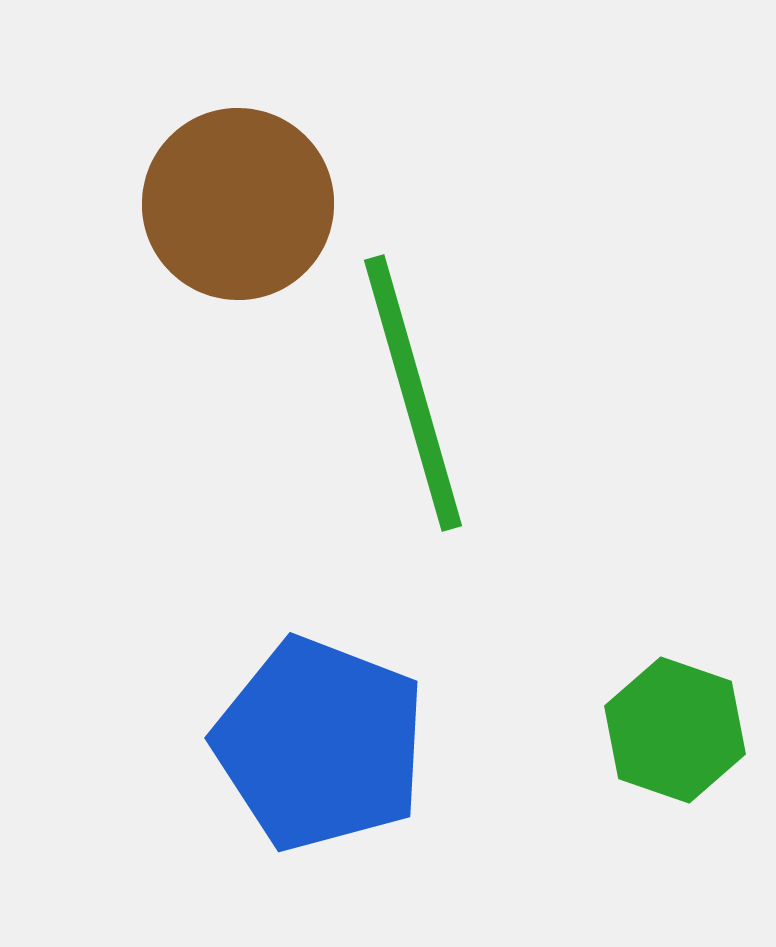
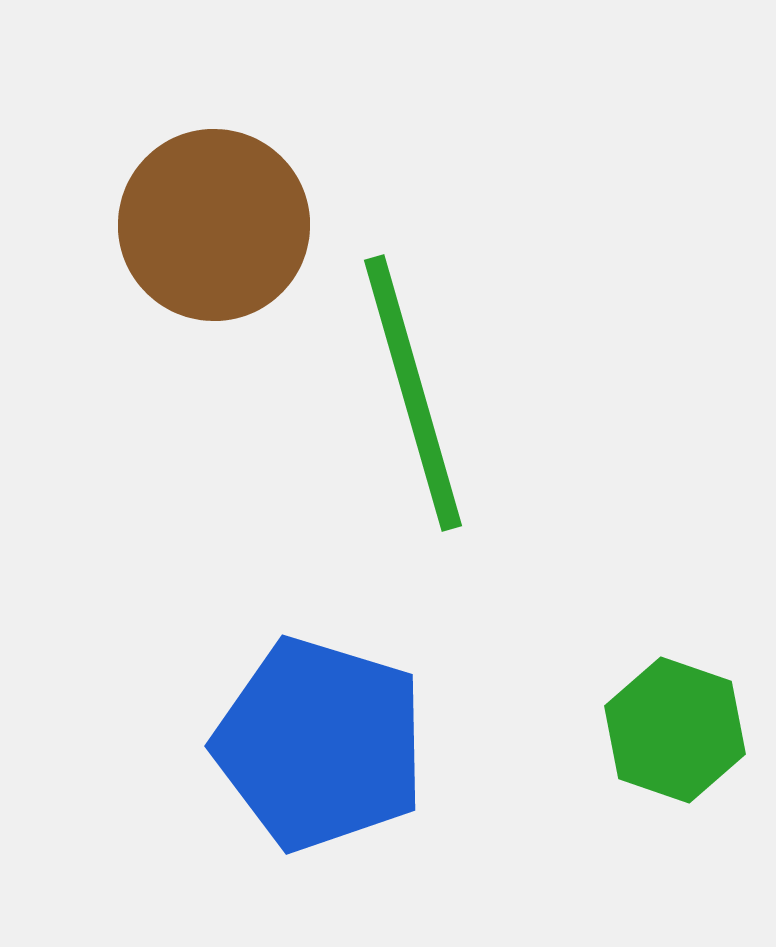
brown circle: moved 24 px left, 21 px down
blue pentagon: rotated 4 degrees counterclockwise
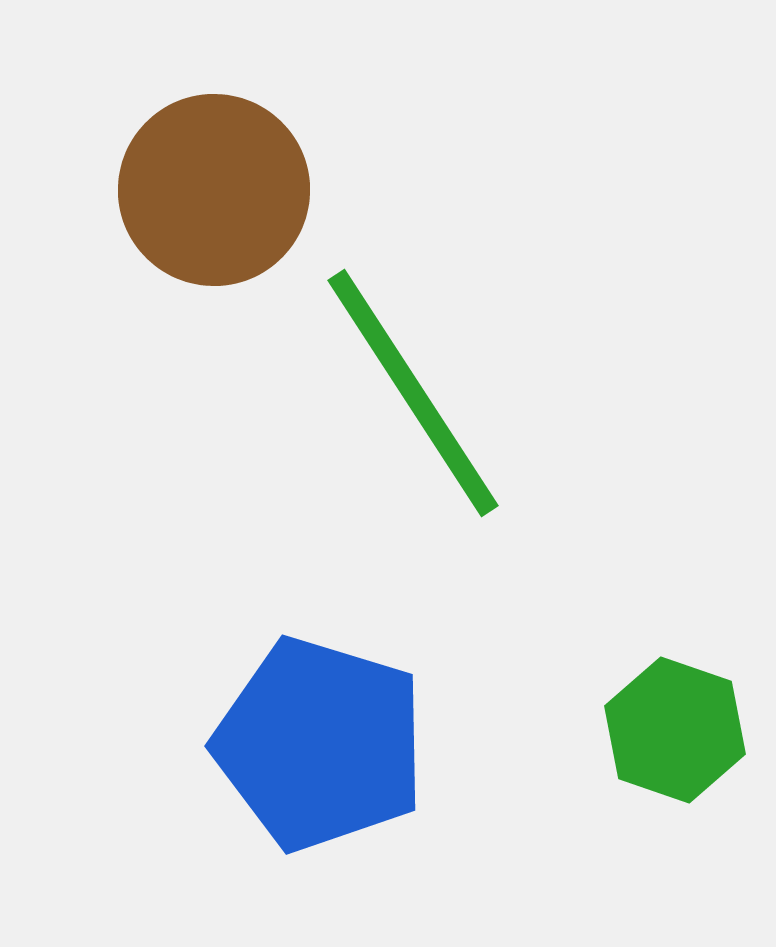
brown circle: moved 35 px up
green line: rotated 17 degrees counterclockwise
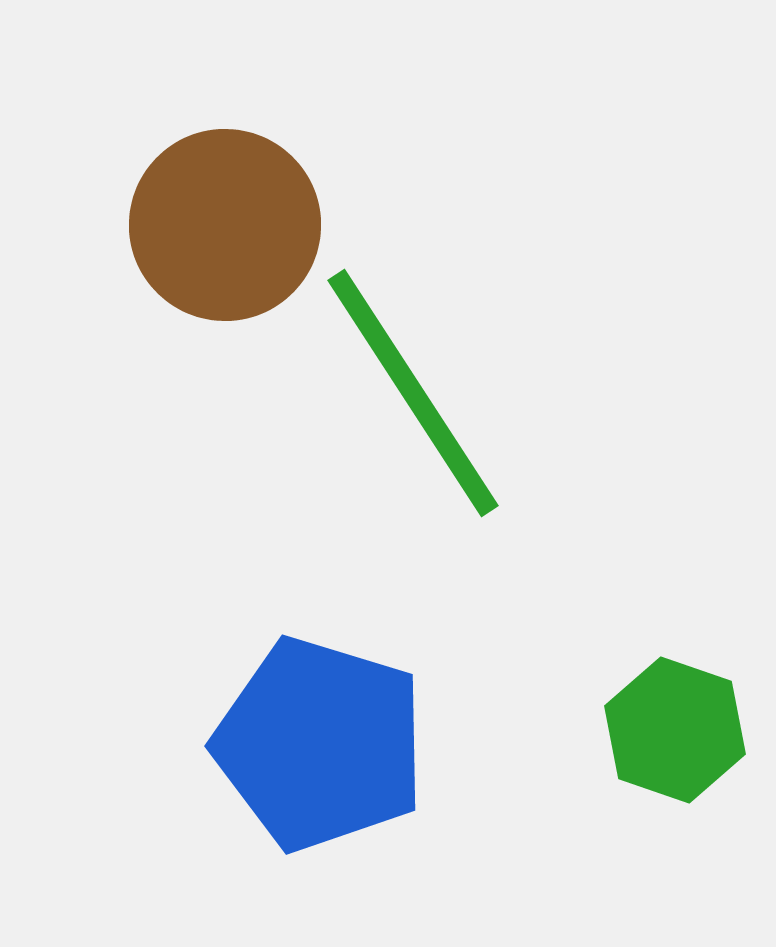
brown circle: moved 11 px right, 35 px down
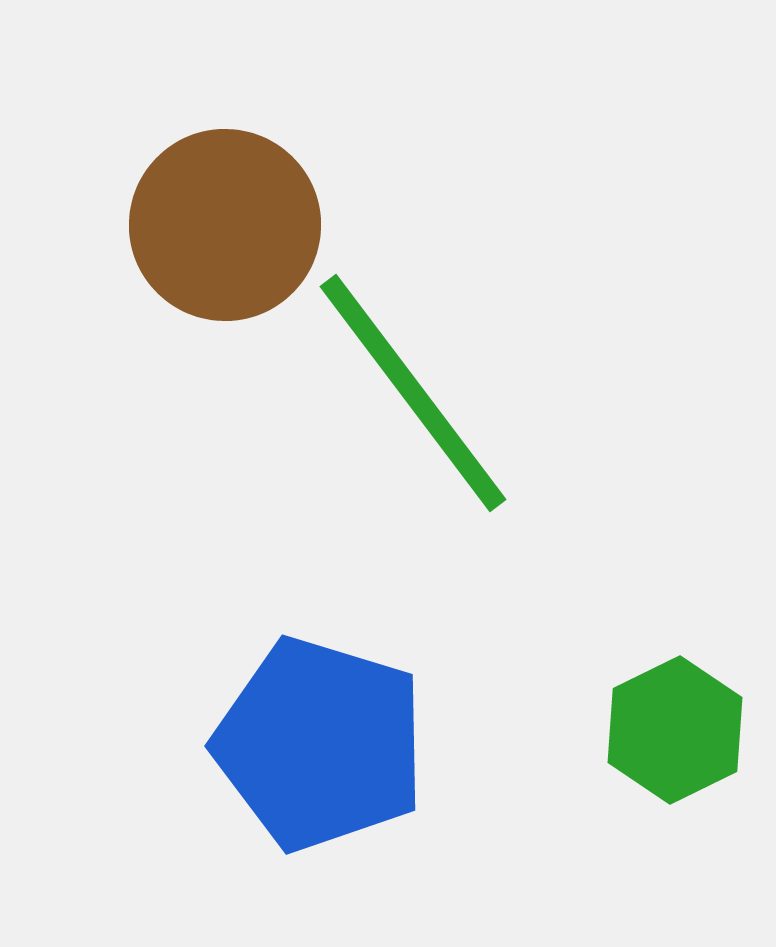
green line: rotated 4 degrees counterclockwise
green hexagon: rotated 15 degrees clockwise
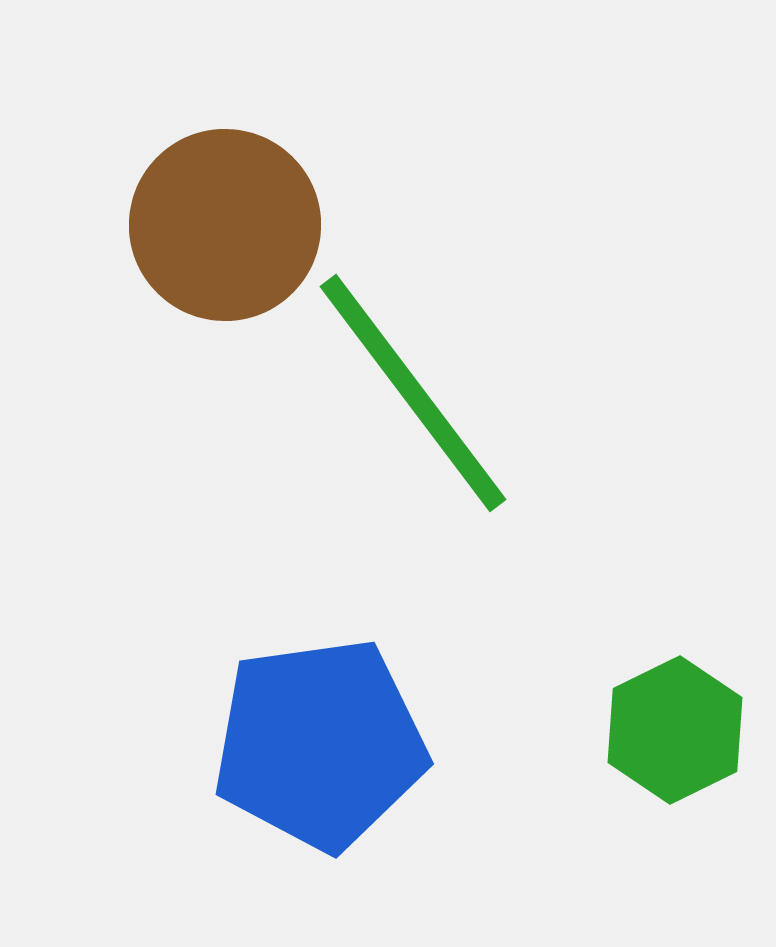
blue pentagon: rotated 25 degrees counterclockwise
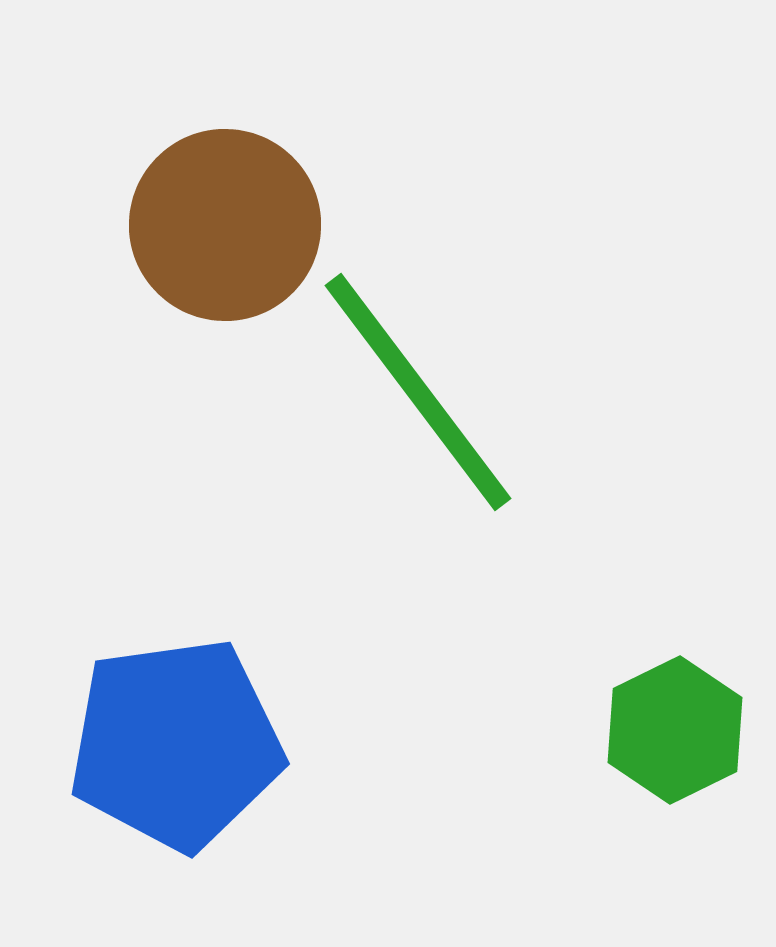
green line: moved 5 px right, 1 px up
blue pentagon: moved 144 px left
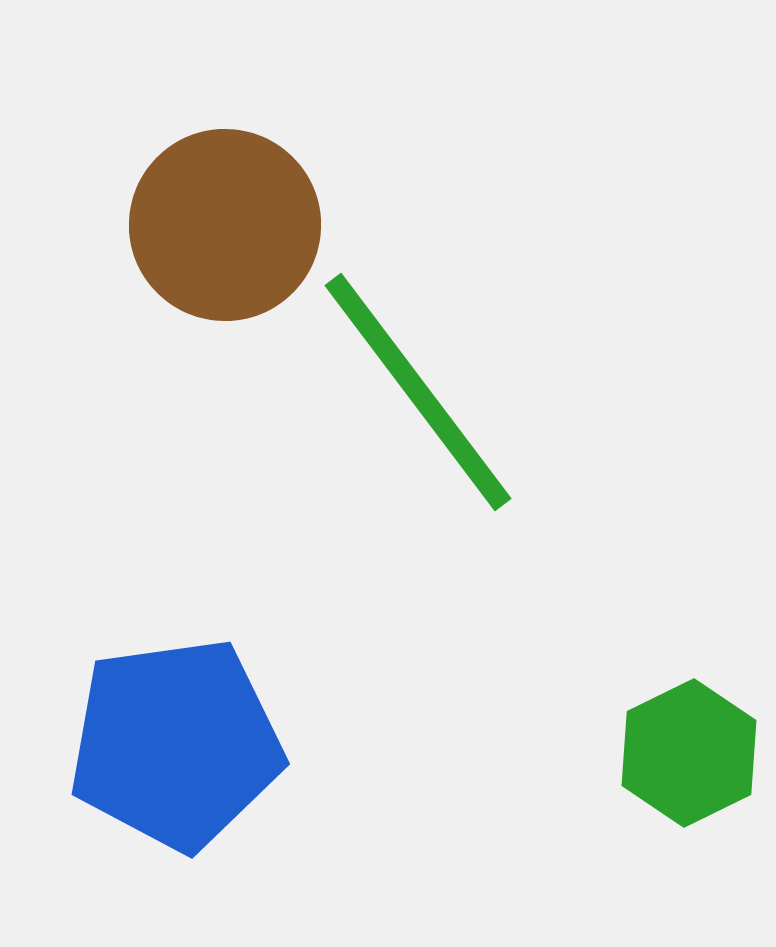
green hexagon: moved 14 px right, 23 px down
